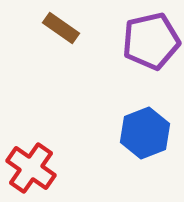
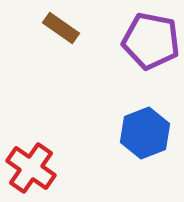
purple pentagon: rotated 24 degrees clockwise
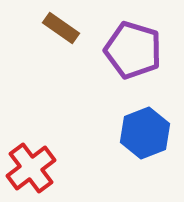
purple pentagon: moved 18 px left, 9 px down; rotated 6 degrees clockwise
red cross: rotated 18 degrees clockwise
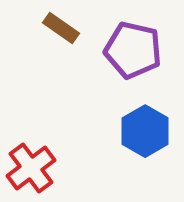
purple pentagon: rotated 4 degrees counterclockwise
blue hexagon: moved 2 px up; rotated 9 degrees counterclockwise
